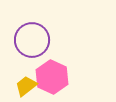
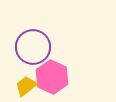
purple circle: moved 1 px right, 7 px down
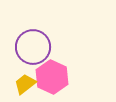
yellow trapezoid: moved 1 px left, 2 px up
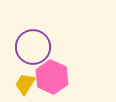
yellow trapezoid: rotated 20 degrees counterclockwise
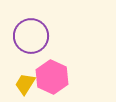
purple circle: moved 2 px left, 11 px up
